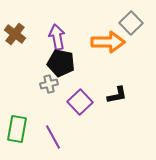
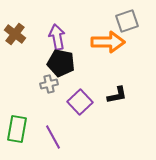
gray square: moved 4 px left, 2 px up; rotated 25 degrees clockwise
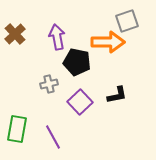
brown cross: rotated 10 degrees clockwise
black pentagon: moved 16 px right, 1 px up
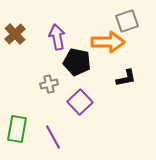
black L-shape: moved 9 px right, 17 px up
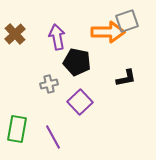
orange arrow: moved 10 px up
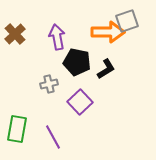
black L-shape: moved 20 px left, 9 px up; rotated 20 degrees counterclockwise
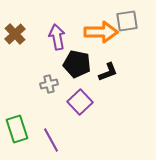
gray square: rotated 10 degrees clockwise
orange arrow: moved 7 px left
black pentagon: moved 2 px down
black L-shape: moved 2 px right, 3 px down; rotated 10 degrees clockwise
green rectangle: rotated 28 degrees counterclockwise
purple line: moved 2 px left, 3 px down
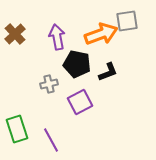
orange arrow: moved 2 px down; rotated 20 degrees counterclockwise
purple square: rotated 15 degrees clockwise
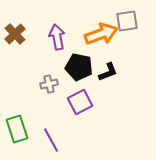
black pentagon: moved 2 px right, 3 px down
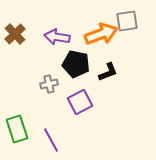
purple arrow: rotated 70 degrees counterclockwise
black pentagon: moved 3 px left, 3 px up
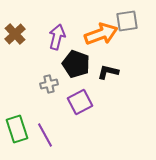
purple arrow: rotated 95 degrees clockwise
black pentagon: rotated 8 degrees clockwise
black L-shape: rotated 145 degrees counterclockwise
purple line: moved 6 px left, 5 px up
